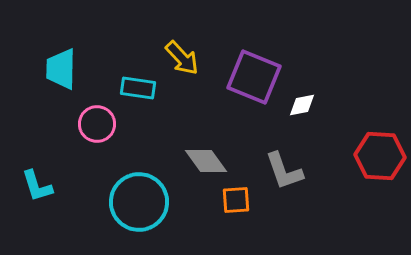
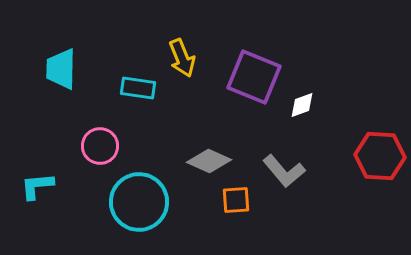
yellow arrow: rotated 21 degrees clockwise
white diamond: rotated 8 degrees counterclockwise
pink circle: moved 3 px right, 22 px down
gray diamond: moved 3 px right; rotated 30 degrees counterclockwise
gray L-shape: rotated 21 degrees counterclockwise
cyan L-shape: rotated 102 degrees clockwise
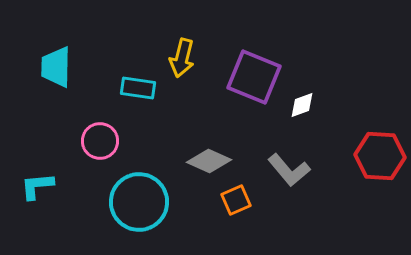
yellow arrow: rotated 36 degrees clockwise
cyan trapezoid: moved 5 px left, 2 px up
pink circle: moved 5 px up
gray L-shape: moved 5 px right, 1 px up
orange square: rotated 20 degrees counterclockwise
